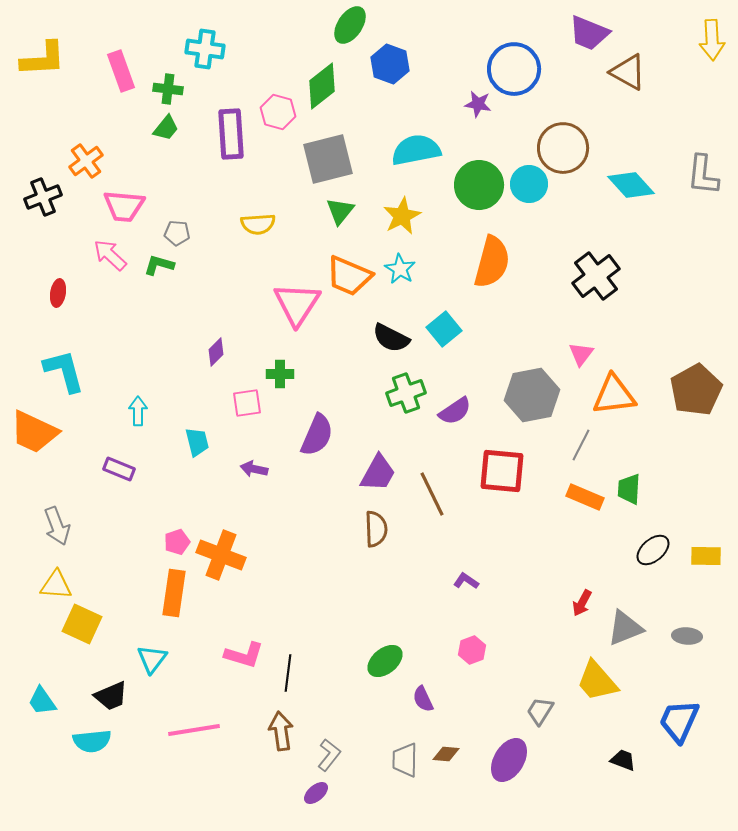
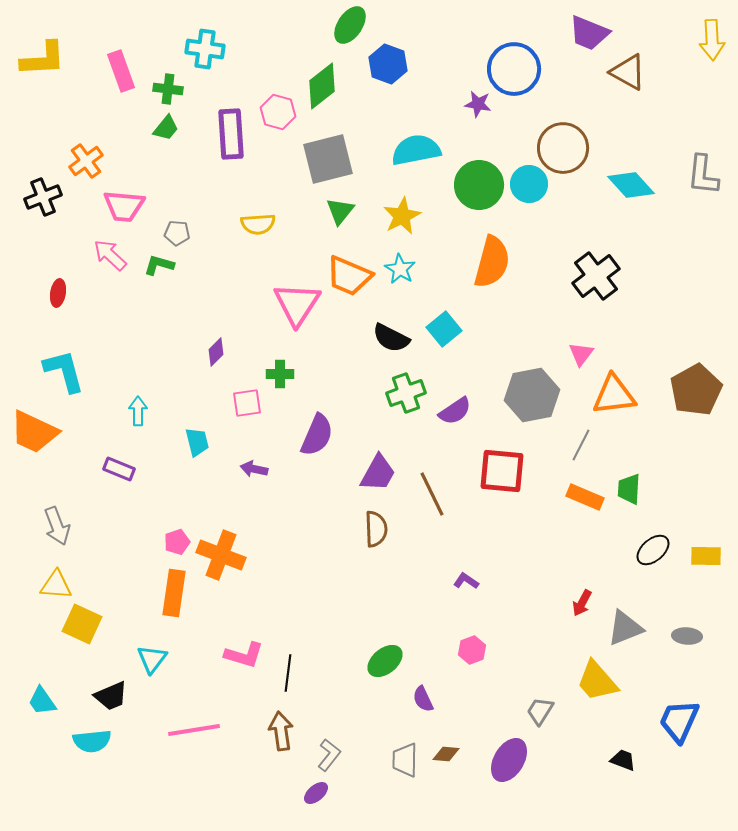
blue hexagon at (390, 64): moved 2 px left
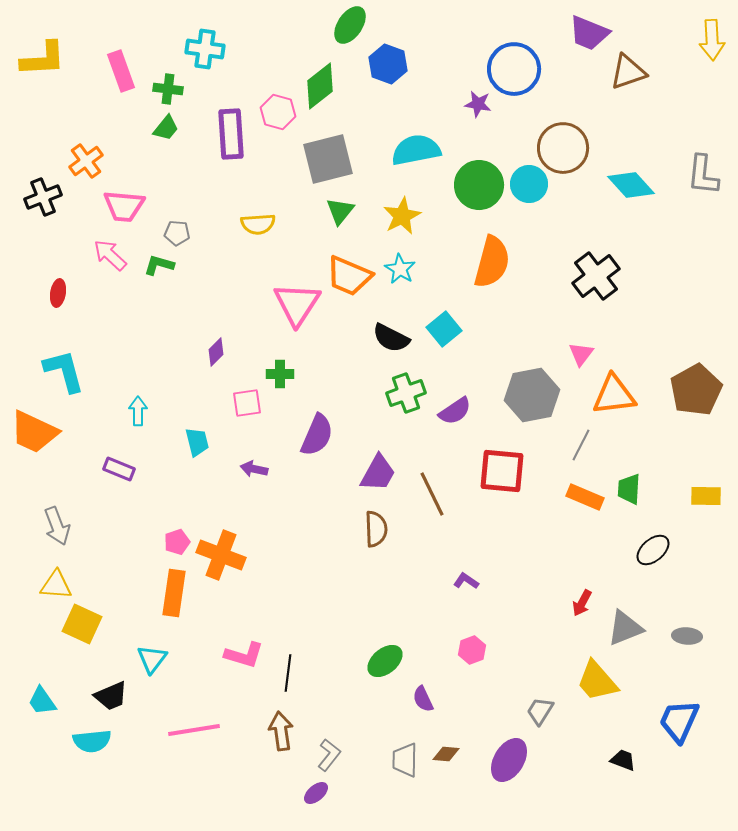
brown triangle at (628, 72): rotated 48 degrees counterclockwise
green diamond at (322, 86): moved 2 px left
yellow rectangle at (706, 556): moved 60 px up
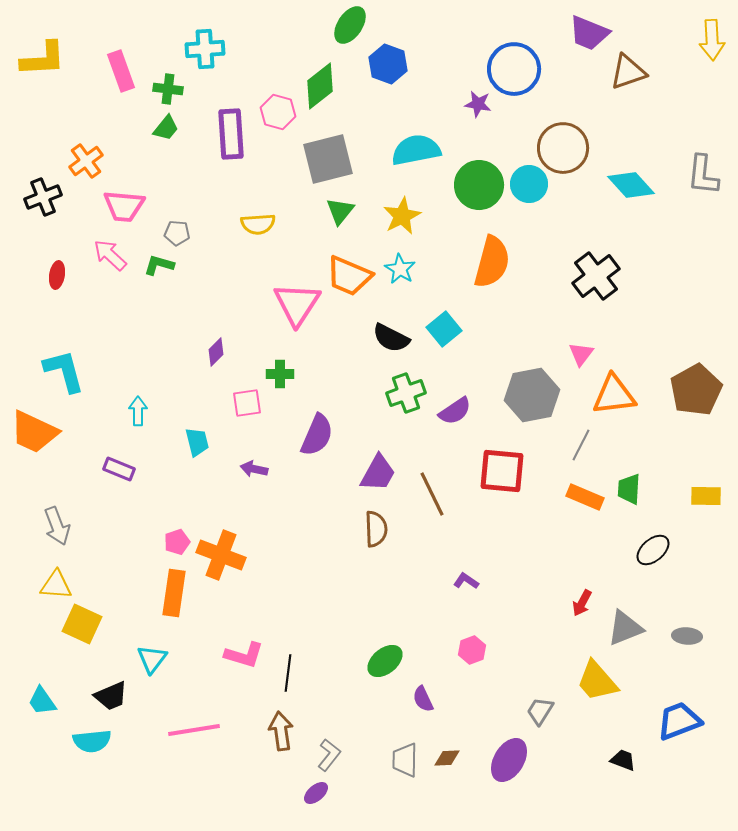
cyan cross at (205, 49): rotated 12 degrees counterclockwise
red ellipse at (58, 293): moved 1 px left, 18 px up
blue trapezoid at (679, 721): rotated 45 degrees clockwise
brown diamond at (446, 754): moved 1 px right, 4 px down; rotated 8 degrees counterclockwise
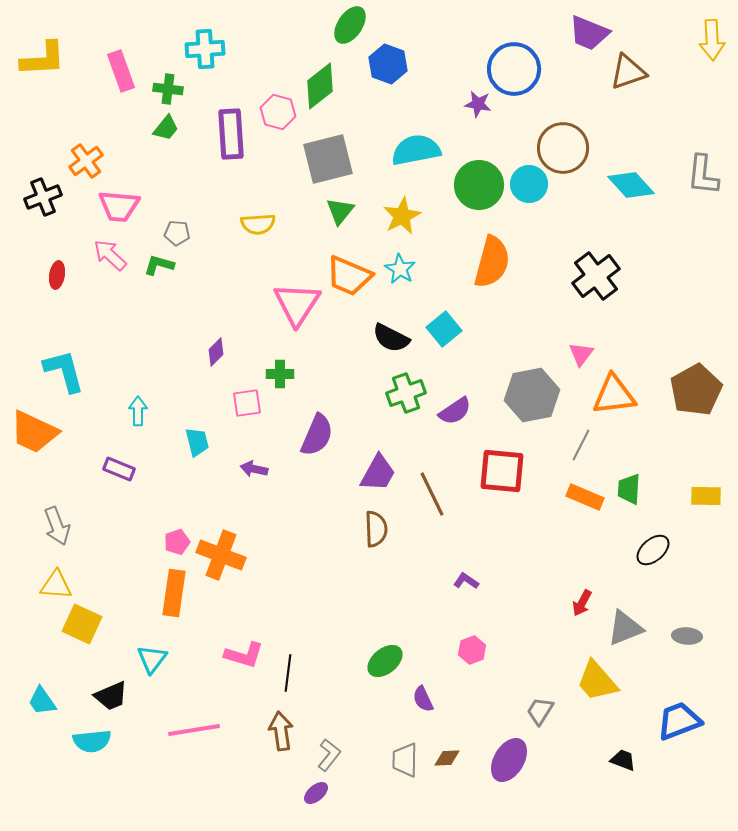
pink trapezoid at (124, 206): moved 5 px left
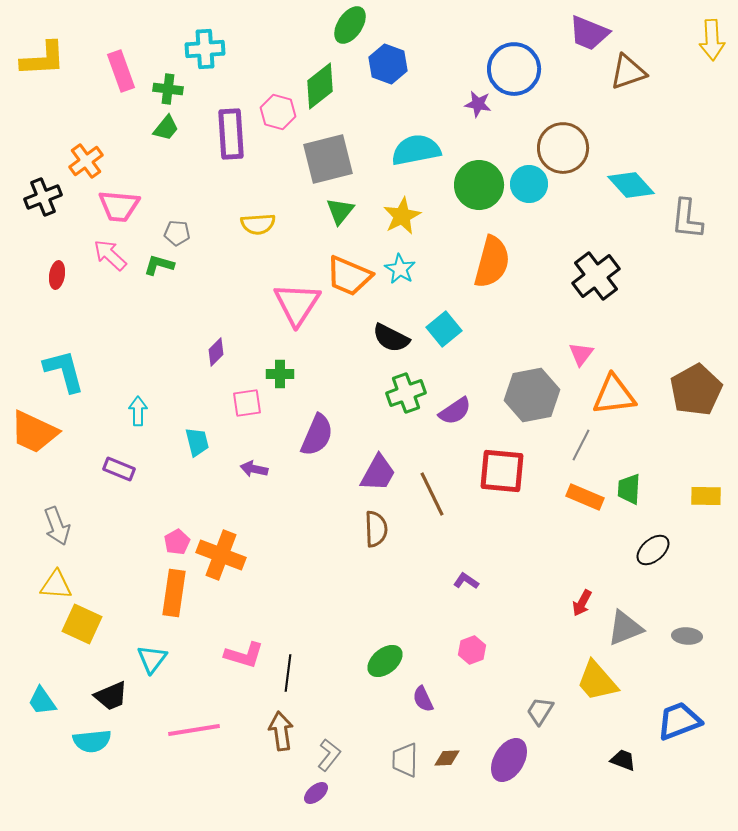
gray L-shape at (703, 175): moved 16 px left, 44 px down
pink pentagon at (177, 542): rotated 10 degrees counterclockwise
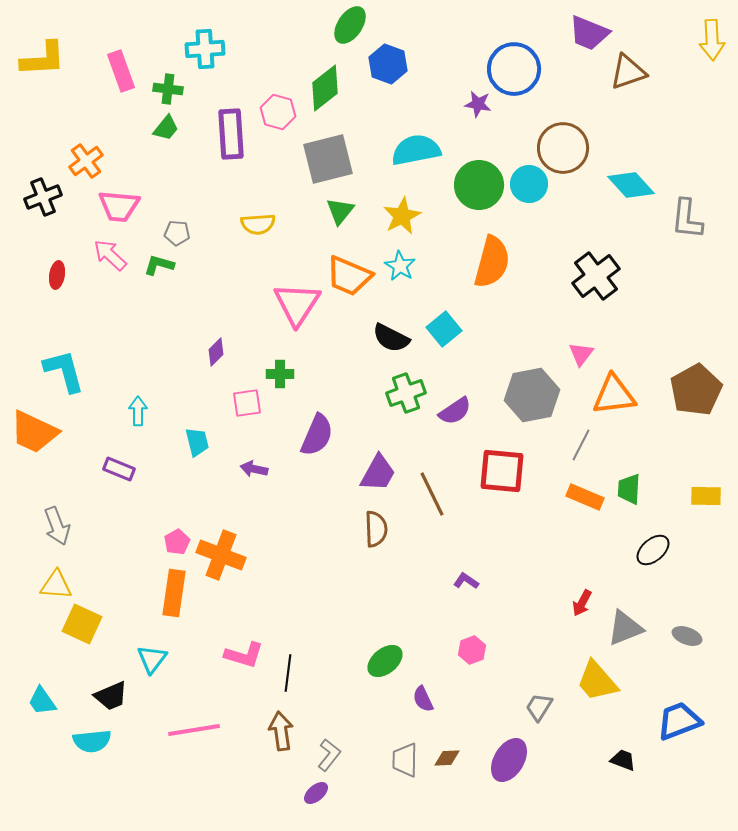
green diamond at (320, 86): moved 5 px right, 2 px down
cyan star at (400, 269): moved 3 px up
gray ellipse at (687, 636): rotated 16 degrees clockwise
gray trapezoid at (540, 711): moved 1 px left, 4 px up
